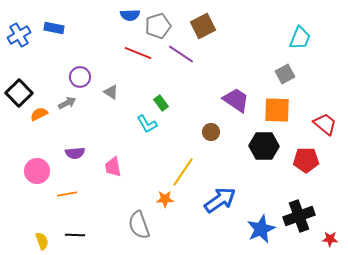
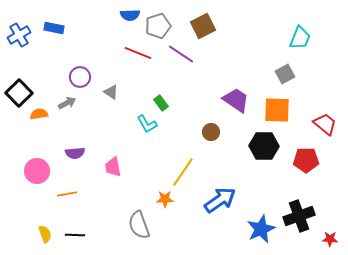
orange semicircle: rotated 18 degrees clockwise
yellow semicircle: moved 3 px right, 7 px up
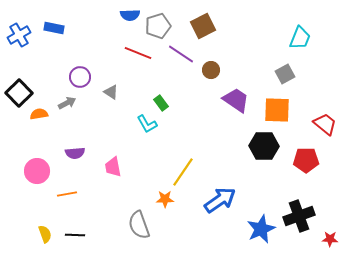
brown circle: moved 62 px up
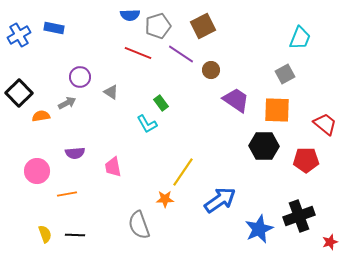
orange semicircle: moved 2 px right, 2 px down
blue star: moved 2 px left
red star: moved 3 px down; rotated 21 degrees counterclockwise
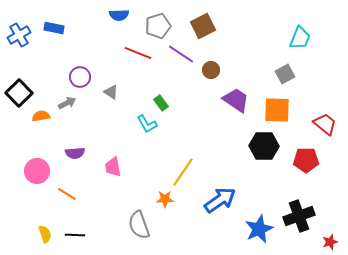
blue semicircle: moved 11 px left
orange line: rotated 42 degrees clockwise
